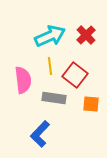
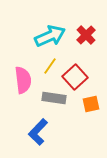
yellow line: rotated 42 degrees clockwise
red square: moved 2 px down; rotated 10 degrees clockwise
orange square: rotated 18 degrees counterclockwise
blue L-shape: moved 2 px left, 2 px up
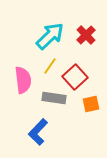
cyan arrow: rotated 20 degrees counterclockwise
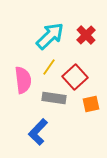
yellow line: moved 1 px left, 1 px down
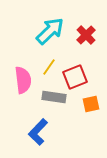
cyan arrow: moved 5 px up
red square: rotated 20 degrees clockwise
gray rectangle: moved 1 px up
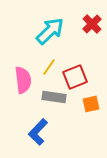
red cross: moved 6 px right, 11 px up
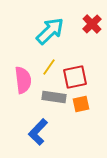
red square: rotated 10 degrees clockwise
orange square: moved 10 px left
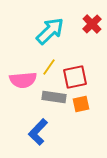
pink semicircle: rotated 92 degrees clockwise
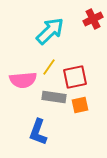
red cross: moved 1 px right, 5 px up; rotated 18 degrees clockwise
orange square: moved 1 px left, 1 px down
blue L-shape: rotated 24 degrees counterclockwise
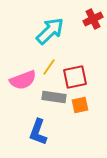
pink semicircle: rotated 16 degrees counterclockwise
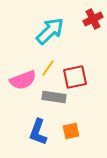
yellow line: moved 1 px left, 1 px down
orange square: moved 9 px left, 26 px down
